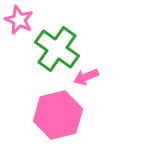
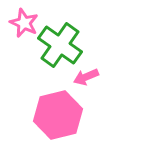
pink star: moved 5 px right, 3 px down
green cross: moved 3 px right, 4 px up
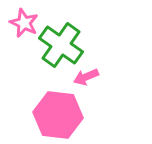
green cross: moved 1 px right
pink hexagon: rotated 21 degrees clockwise
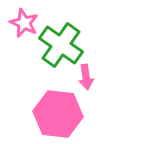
pink arrow: rotated 75 degrees counterclockwise
pink hexagon: moved 1 px up
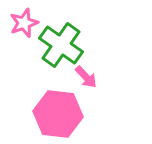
pink star: rotated 28 degrees clockwise
pink arrow: rotated 35 degrees counterclockwise
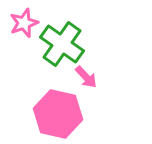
green cross: moved 1 px right, 1 px up
pink hexagon: rotated 6 degrees clockwise
